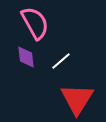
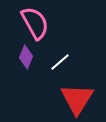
purple diamond: rotated 30 degrees clockwise
white line: moved 1 px left, 1 px down
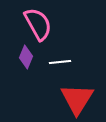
pink semicircle: moved 3 px right, 1 px down
white line: rotated 35 degrees clockwise
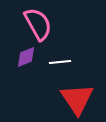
purple diamond: rotated 45 degrees clockwise
red triangle: rotated 6 degrees counterclockwise
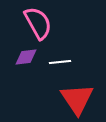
pink semicircle: moved 1 px up
purple diamond: rotated 15 degrees clockwise
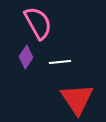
purple diamond: rotated 50 degrees counterclockwise
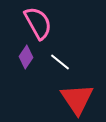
white line: rotated 45 degrees clockwise
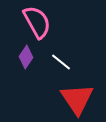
pink semicircle: moved 1 px left, 1 px up
white line: moved 1 px right
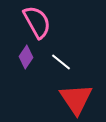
red triangle: moved 1 px left
